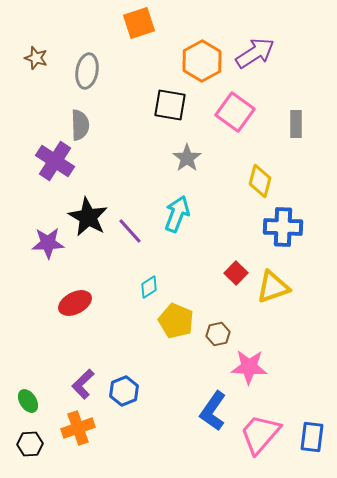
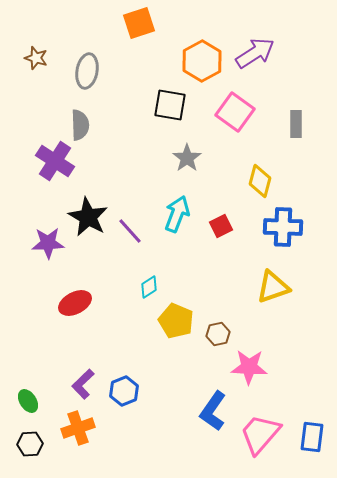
red square: moved 15 px left, 47 px up; rotated 20 degrees clockwise
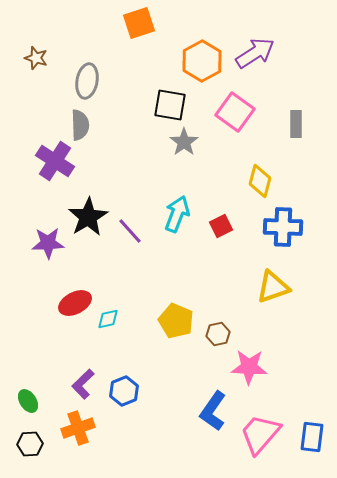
gray ellipse: moved 10 px down
gray star: moved 3 px left, 16 px up
black star: rotated 12 degrees clockwise
cyan diamond: moved 41 px left, 32 px down; rotated 20 degrees clockwise
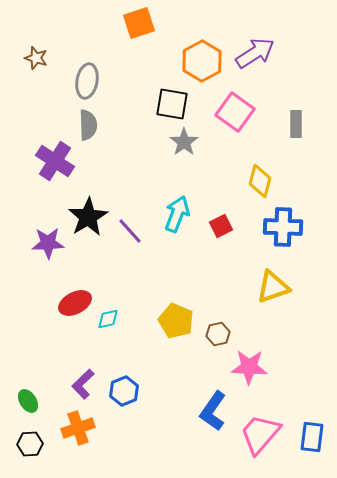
black square: moved 2 px right, 1 px up
gray semicircle: moved 8 px right
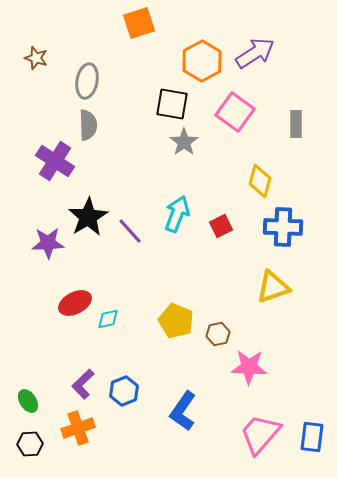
blue L-shape: moved 30 px left
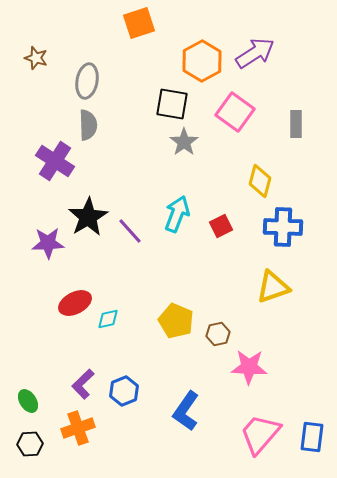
blue L-shape: moved 3 px right
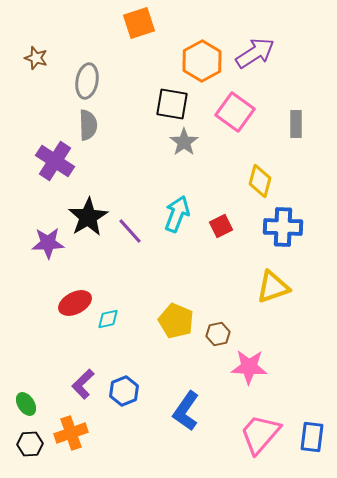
green ellipse: moved 2 px left, 3 px down
orange cross: moved 7 px left, 5 px down
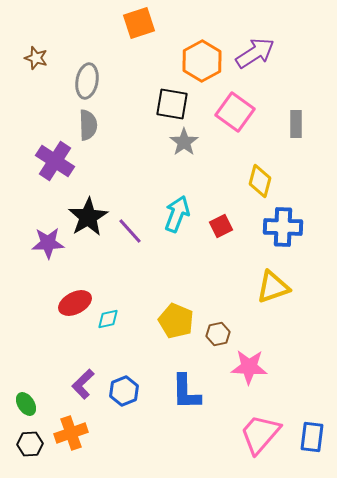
blue L-shape: moved 19 px up; rotated 36 degrees counterclockwise
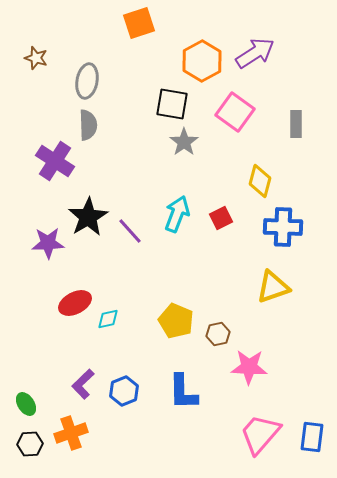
red square: moved 8 px up
blue L-shape: moved 3 px left
